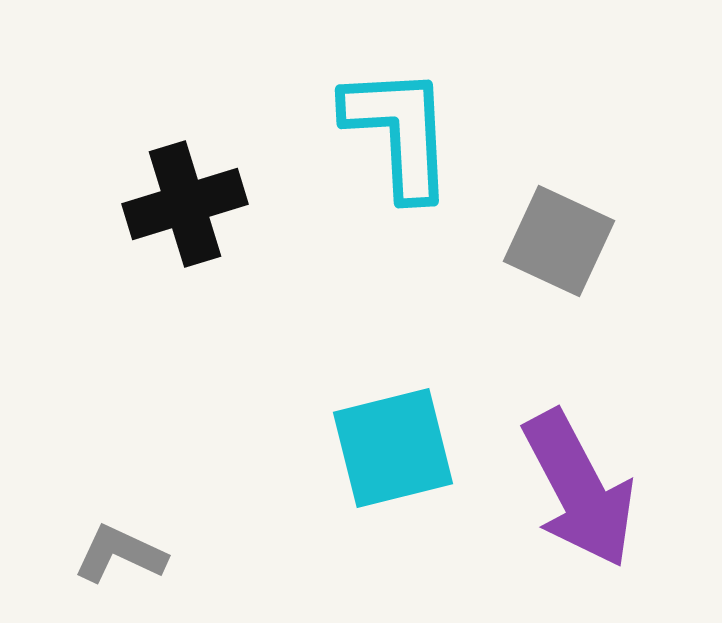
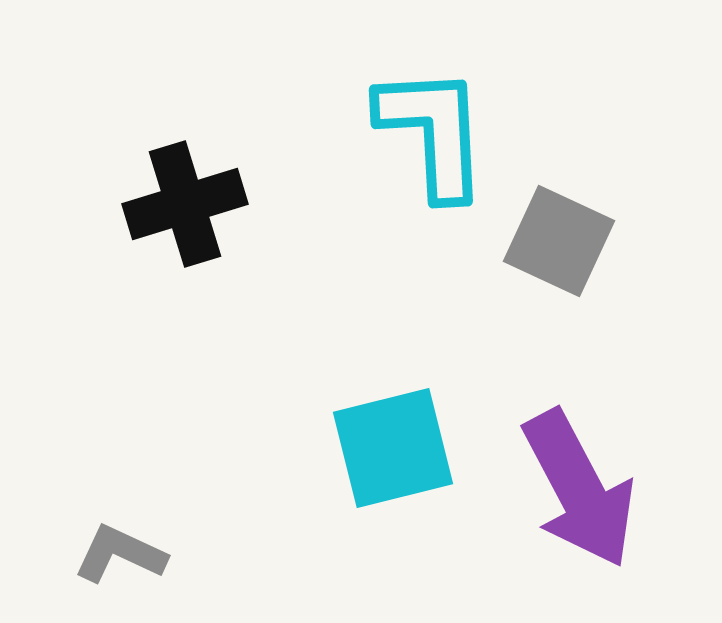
cyan L-shape: moved 34 px right
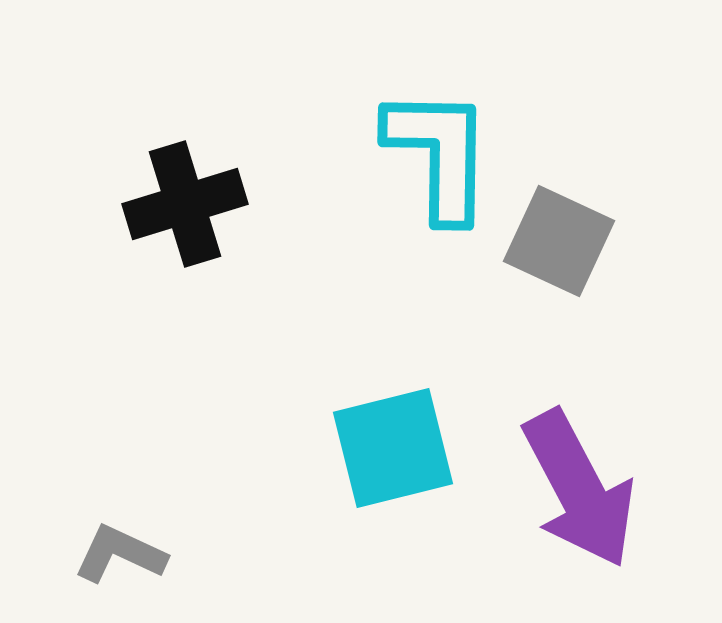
cyan L-shape: moved 6 px right, 22 px down; rotated 4 degrees clockwise
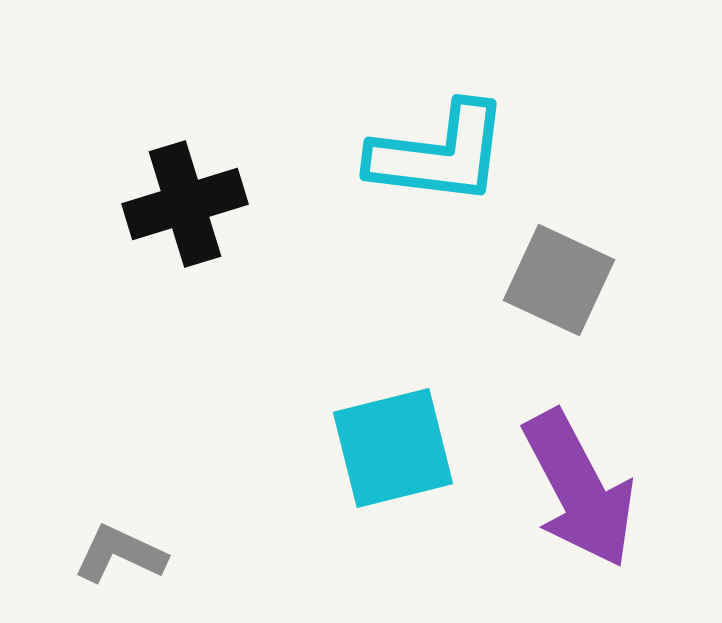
cyan L-shape: rotated 96 degrees clockwise
gray square: moved 39 px down
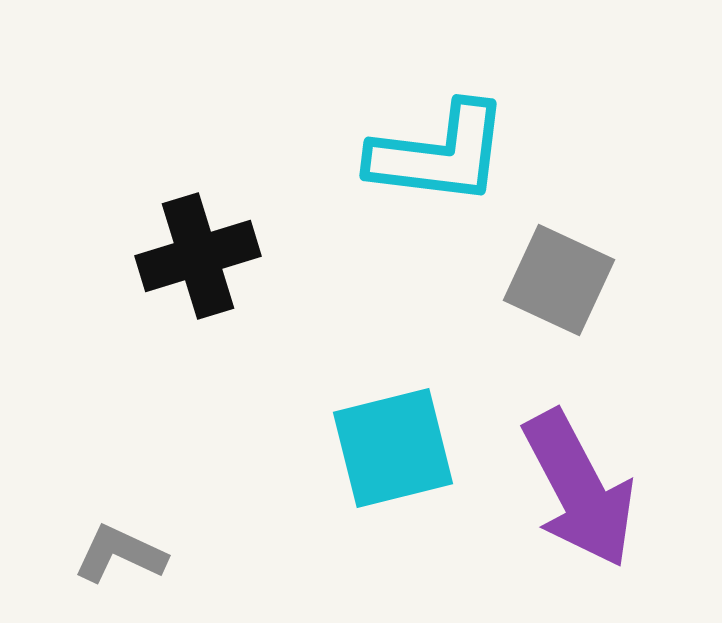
black cross: moved 13 px right, 52 px down
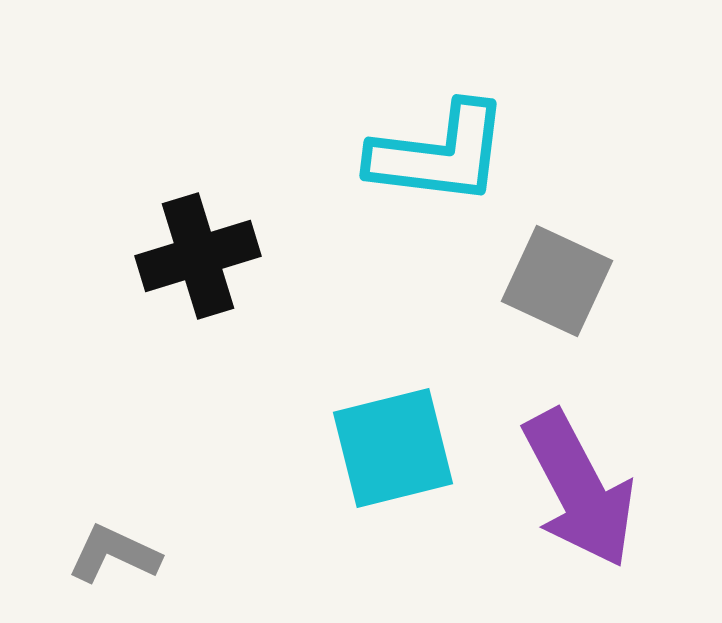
gray square: moved 2 px left, 1 px down
gray L-shape: moved 6 px left
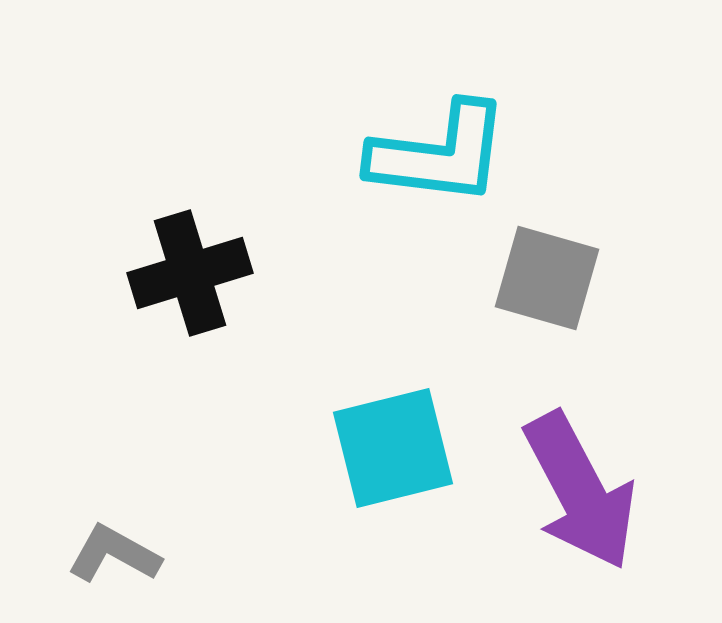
black cross: moved 8 px left, 17 px down
gray square: moved 10 px left, 3 px up; rotated 9 degrees counterclockwise
purple arrow: moved 1 px right, 2 px down
gray L-shape: rotated 4 degrees clockwise
